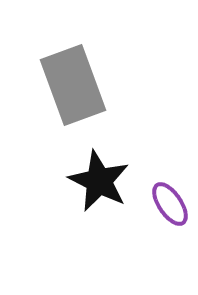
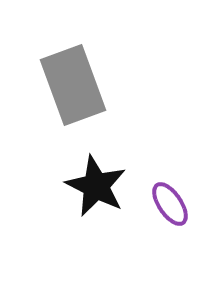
black star: moved 3 px left, 5 px down
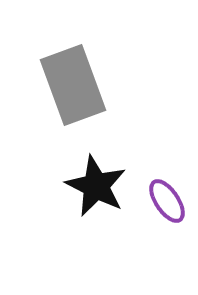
purple ellipse: moved 3 px left, 3 px up
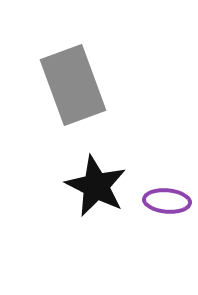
purple ellipse: rotated 51 degrees counterclockwise
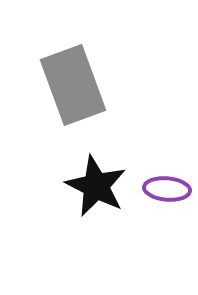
purple ellipse: moved 12 px up
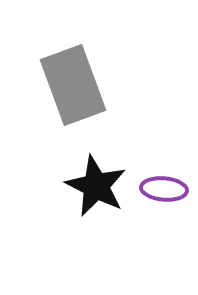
purple ellipse: moved 3 px left
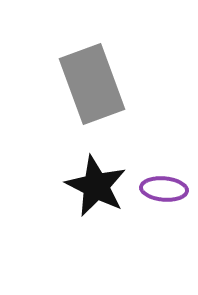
gray rectangle: moved 19 px right, 1 px up
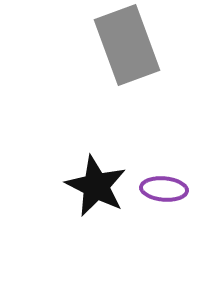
gray rectangle: moved 35 px right, 39 px up
